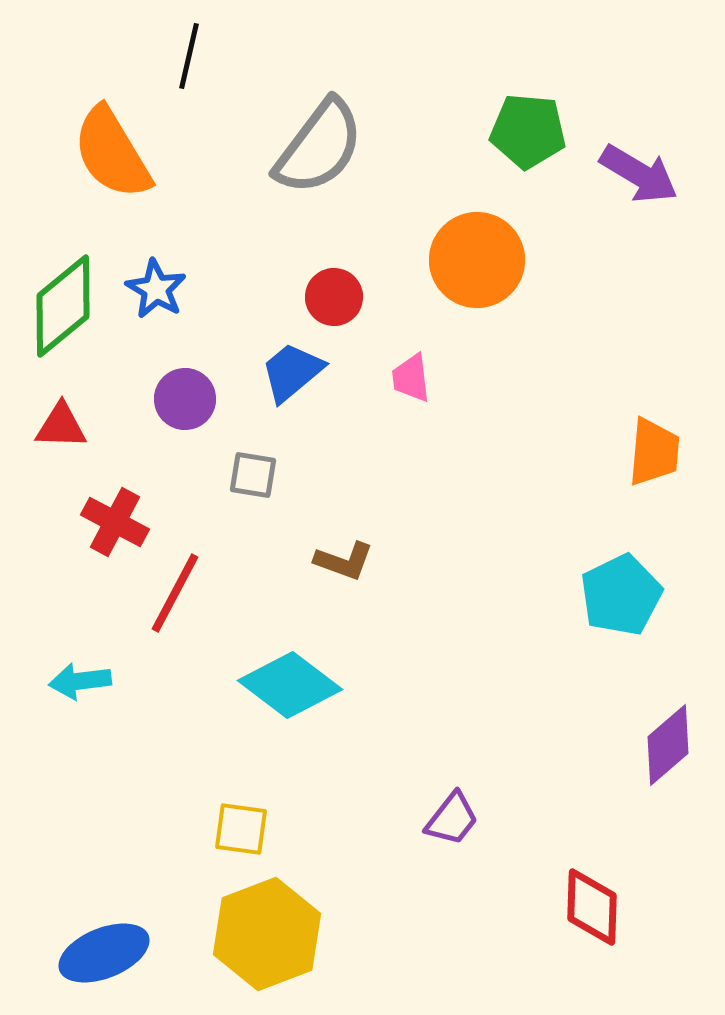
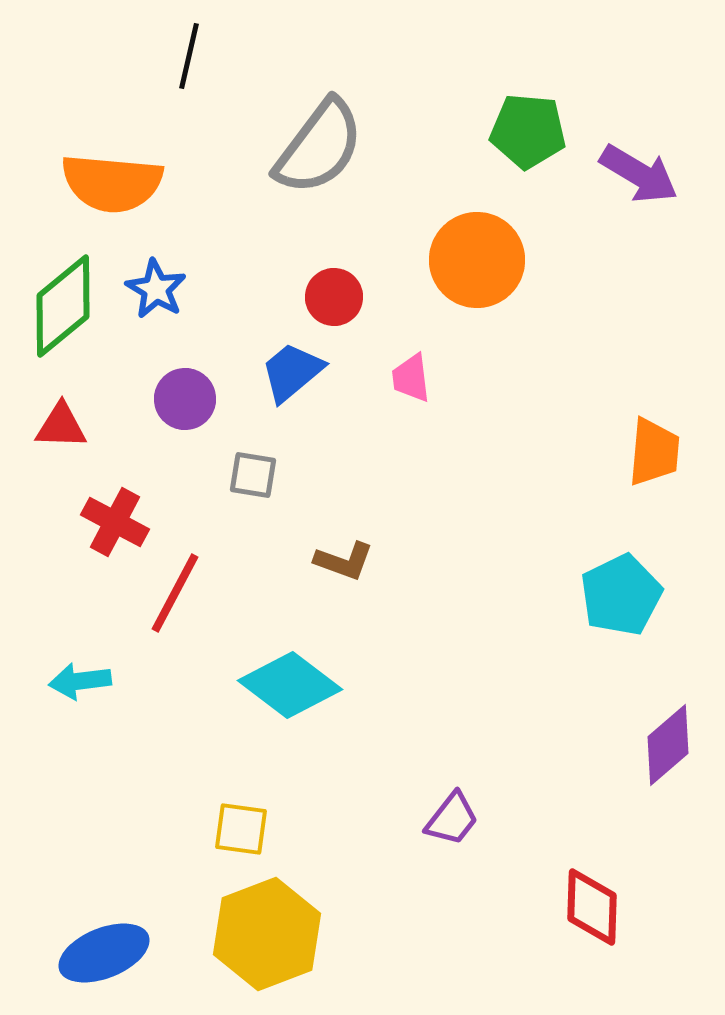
orange semicircle: moved 30 px down; rotated 54 degrees counterclockwise
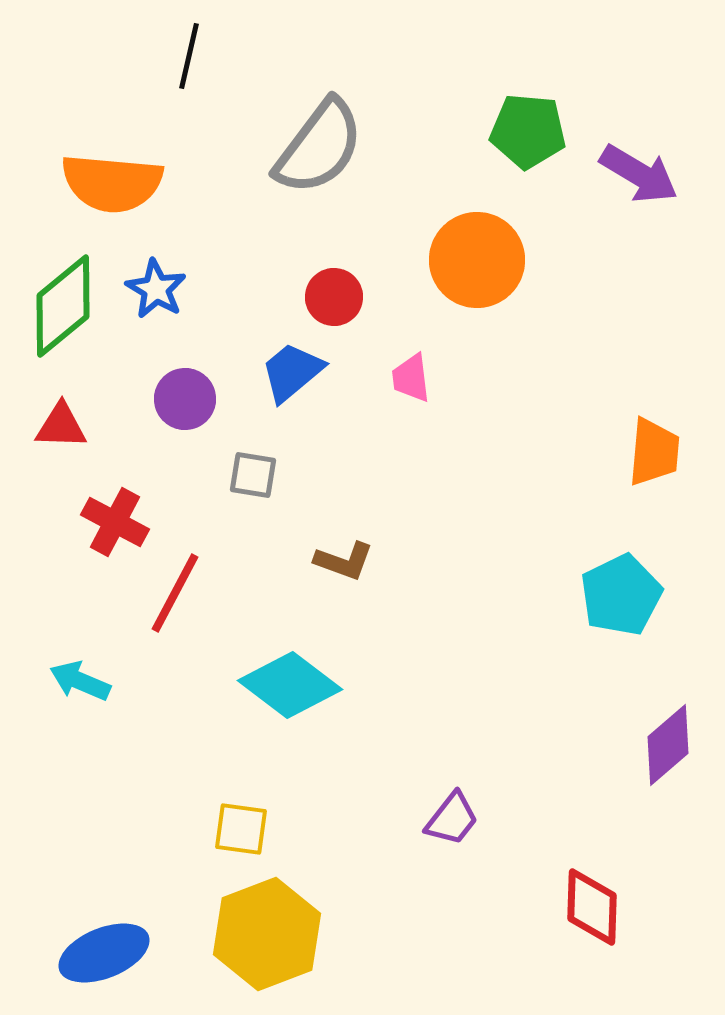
cyan arrow: rotated 30 degrees clockwise
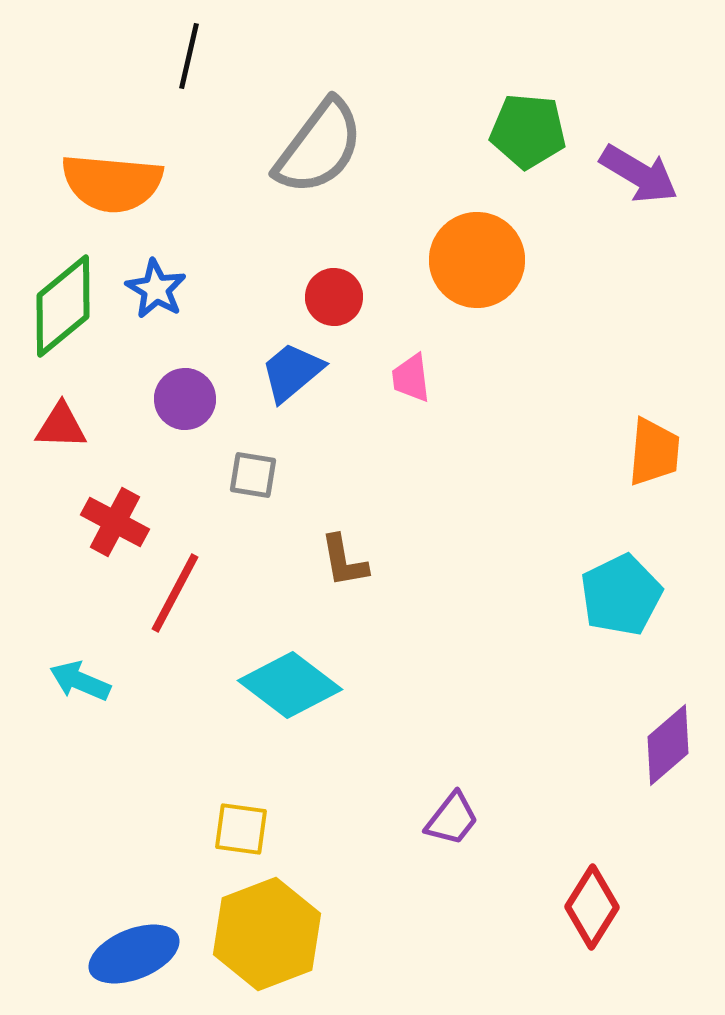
brown L-shape: rotated 60 degrees clockwise
red diamond: rotated 30 degrees clockwise
blue ellipse: moved 30 px right, 1 px down
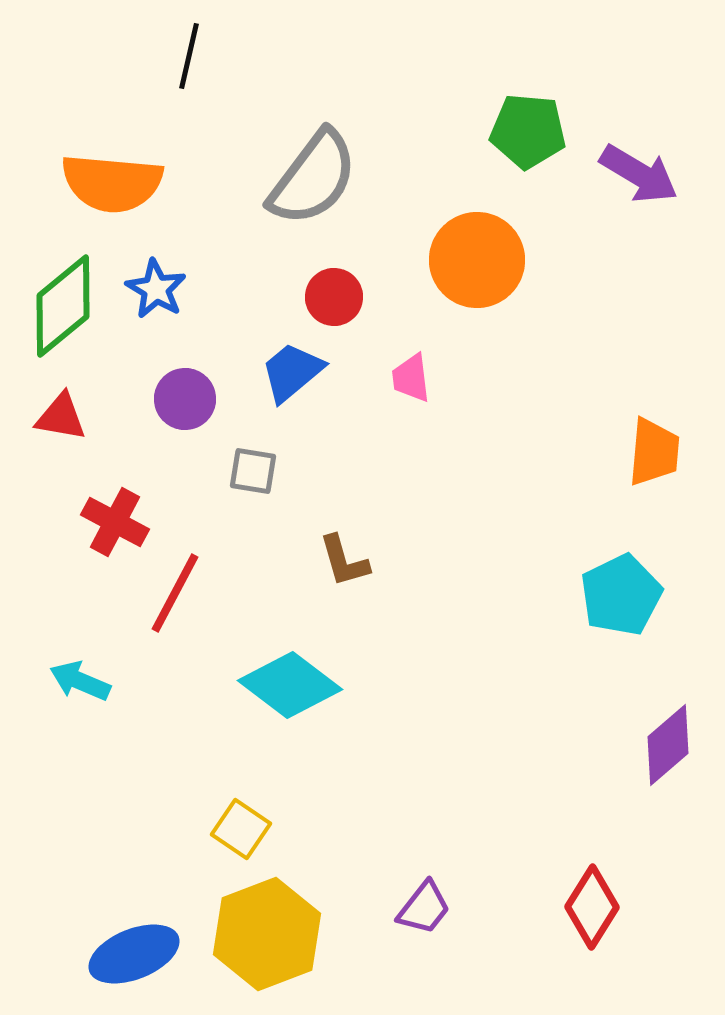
gray semicircle: moved 6 px left, 31 px down
red triangle: moved 9 px up; rotated 8 degrees clockwise
gray square: moved 4 px up
brown L-shape: rotated 6 degrees counterclockwise
purple trapezoid: moved 28 px left, 89 px down
yellow square: rotated 26 degrees clockwise
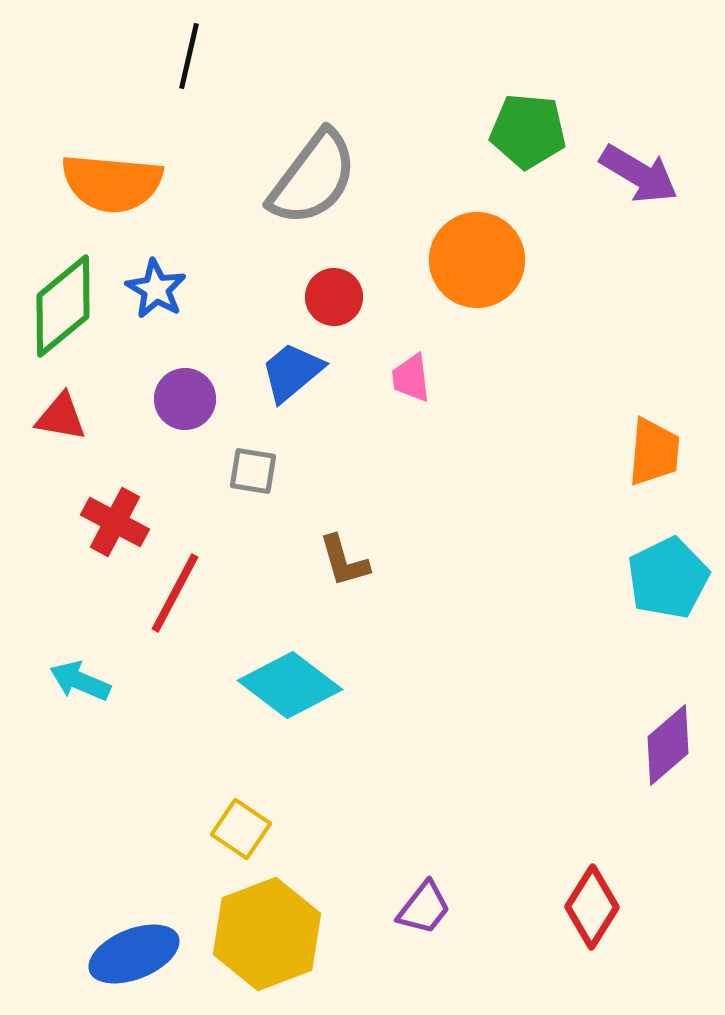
cyan pentagon: moved 47 px right, 17 px up
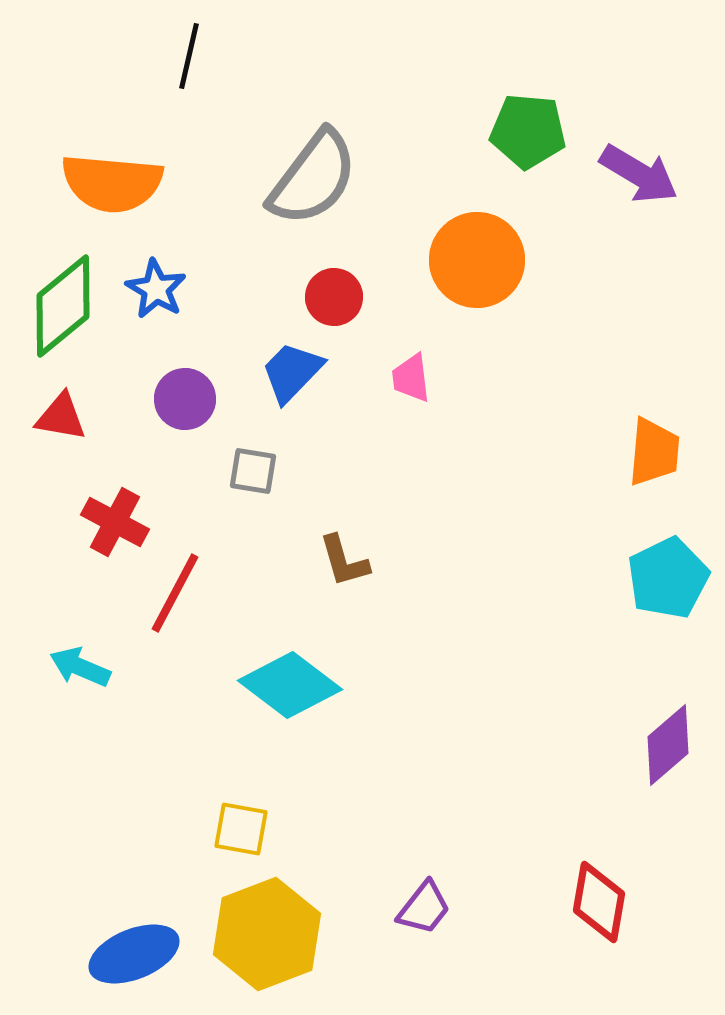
blue trapezoid: rotated 6 degrees counterclockwise
cyan arrow: moved 14 px up
yellow square: rotated 24 degrees counterclockwise
red diamond: moved 7 px right, 5 px up; rotated 22 degrees counterclockwise
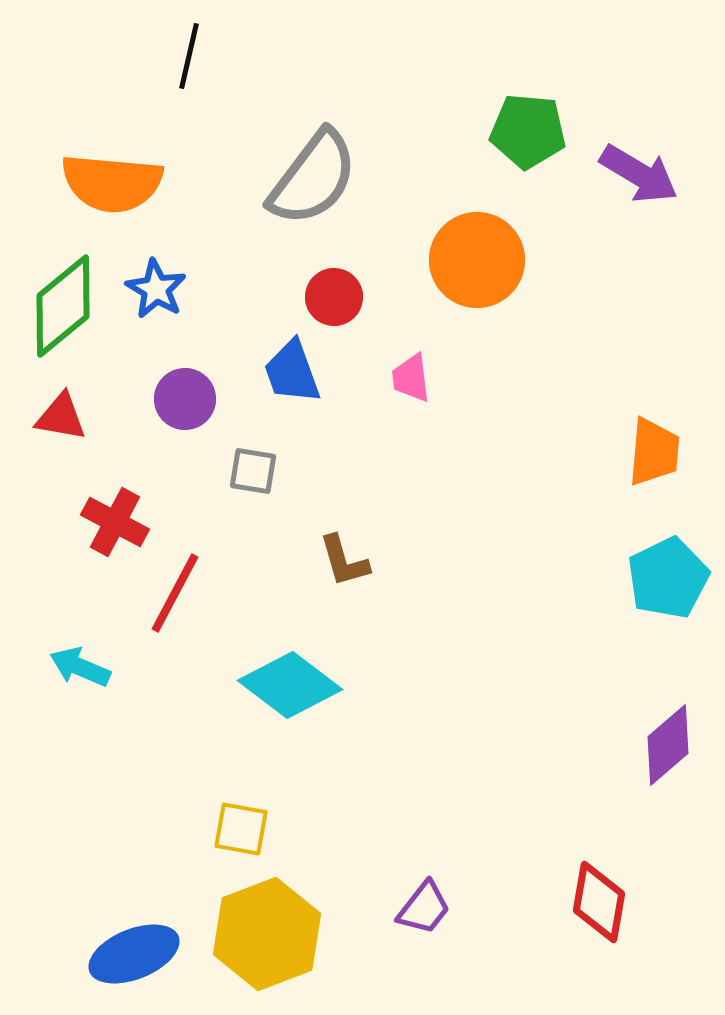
blue trapezoid: rotated 64 degrees counterclockwise
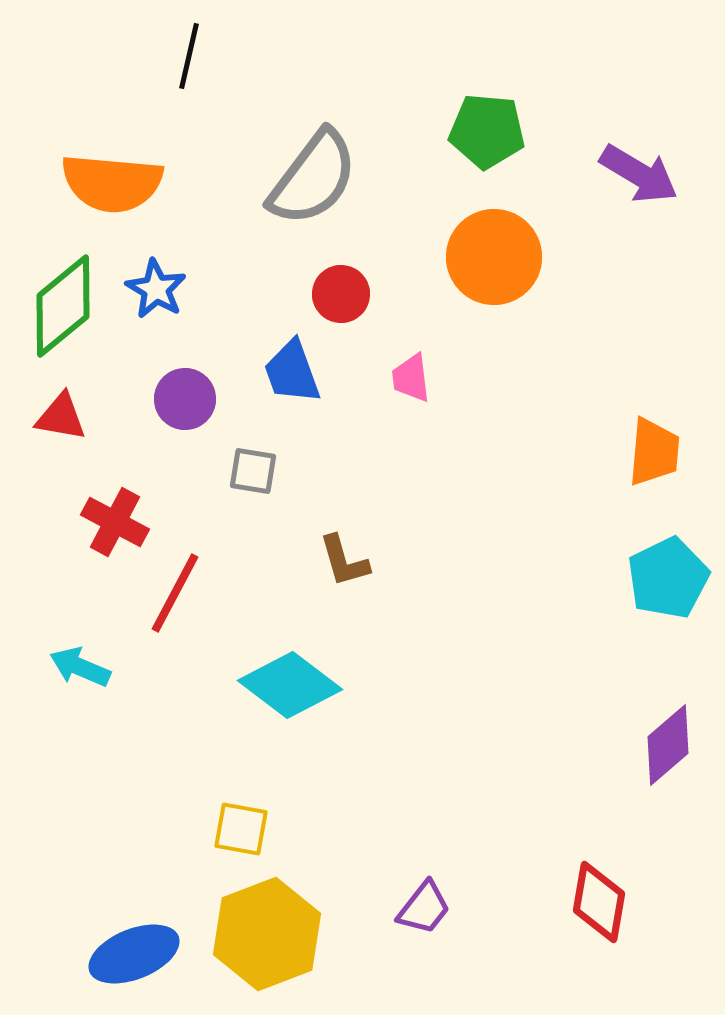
green pentagon: moved 41 px left
orange circle: moved 17 px right, 3 px up
red circle: moved 7 px right, 3 px up
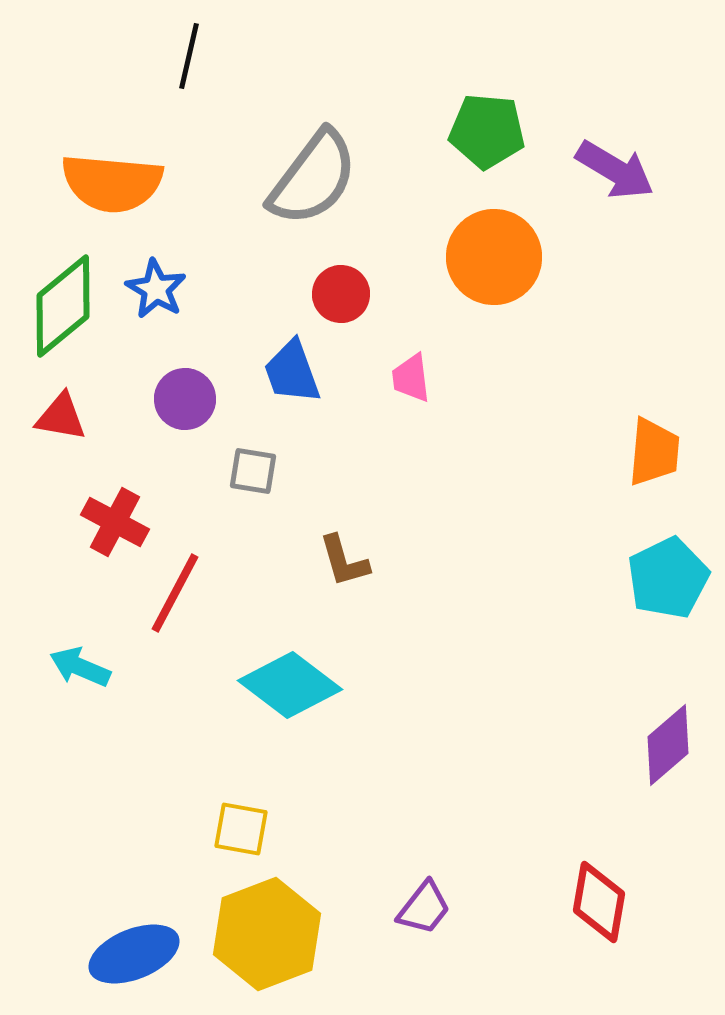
purple arrow: moved 24 px left, 4 px up
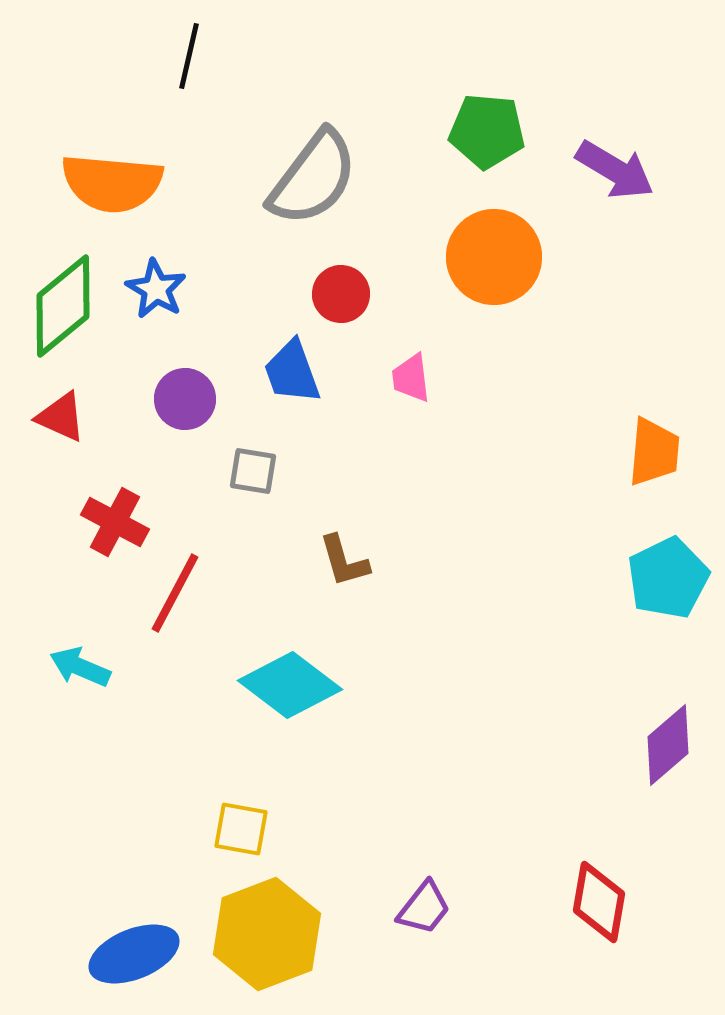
red triangle: rotated 14 degrees clockwise
